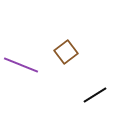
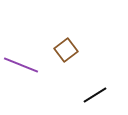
brown square: moved 2 px up
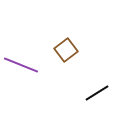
black line: moved 2 px right, 2 px up
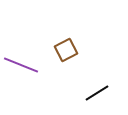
brown square: rotated 10 degrees clockwise
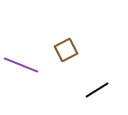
black line: moved 3 px up
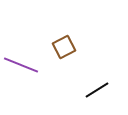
brown square: moved 2 px left, 3 px up
